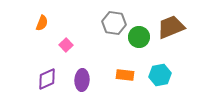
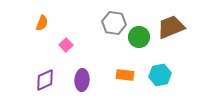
purple diamond: moved 2 px left, 1 px down
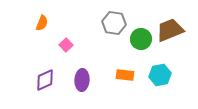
brown trapezoid: moved 1 px left, 3 px down
green circle: moved 2 px right, 2 px down
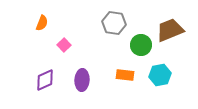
green circle: moved 6 px down
pink square: moved 2 px left
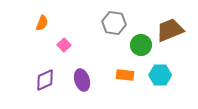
cyan hexagon: rotated 10 degrees clockwise
purple ellipse: rotated 20 degrees counterclockwise
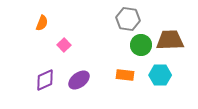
gray hexagon: moved 14 px right, 4 px up
brown trapezoid: moved 10 px down; rotated 20 degrees clockwise
purple ellipse: moved 3 px left; rotated 70 degrees clockwise
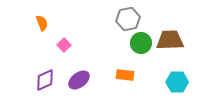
gray hexagon: rotated 20 degrees counterclockwise
orange semicircle: rotated 42 degrees counterclockwise
green circle: moved 2 px up
cyan hexagon: moved 17 px right, 7 px down
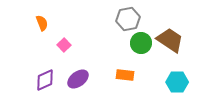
brown trapezoid: rotated 36 degrees clockwise
purple ellipse: moved 1 px left, 1 px up
